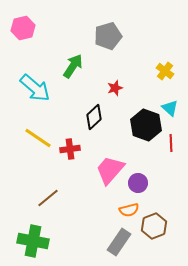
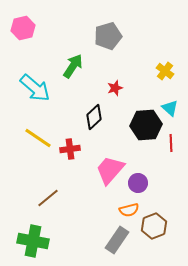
black hexagon: rotated 24 degrees counterclockwise
gray rectangle: moved 2 px left, 2 px up
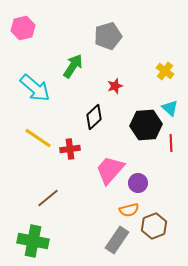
red star: moved 2 px up
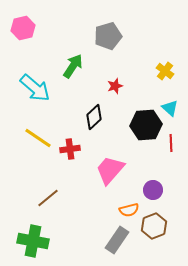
purple circle: moved 15 px right, 7 px down
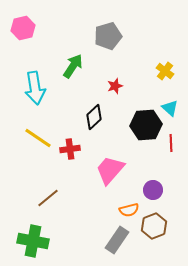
cyan arrow: rotated 40 degrees clockwise
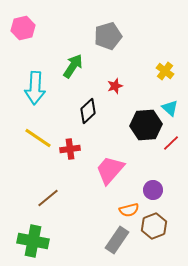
cyan arrow: rotated 12 degrees clockwise
black diamond: moved 6 px left, 6 px up
red line: rotated 48 degrees clockwise
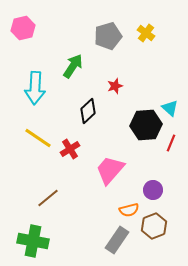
yellow cross: moved 19 px left, 38 px up
red line: rotated 24 degrees counterclockwise
red cross: rotated 24 degrees counterclockwise
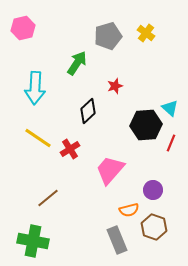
green arrow: moved 4 px right, 3 px up
brown hexagon: moved 1 px down; rotated 20 degrees counterclockwise
gray rectangle: rotated 56 degrees counterclockwise
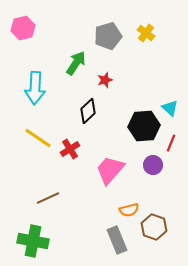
green arrow: moved 1 px left
red star: moved 10 px left, 6 px up
black hexagon: moved 2 px left, 1 px down
purple circle: moved 25 px up
brown line: rotated 15 degrees clockwise
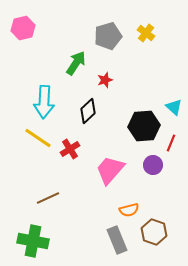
cyan arrow: moved 9 px right, 14 px down
cyan triangle: moved 4 px right, 1 px up
brown hexagon: moved 5 px down
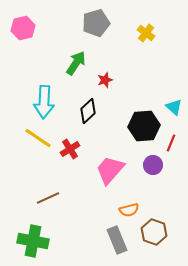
gray pentagon: moved 12 px left, 13 px up
